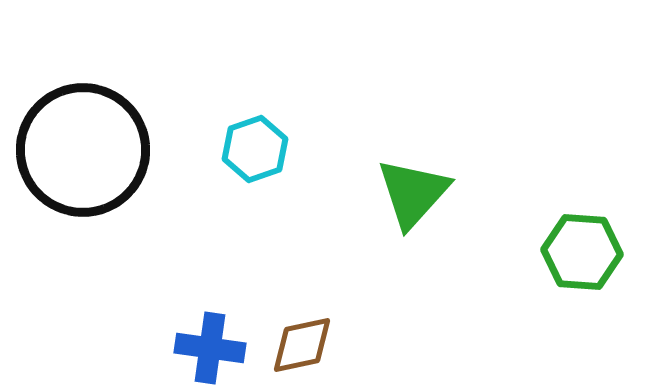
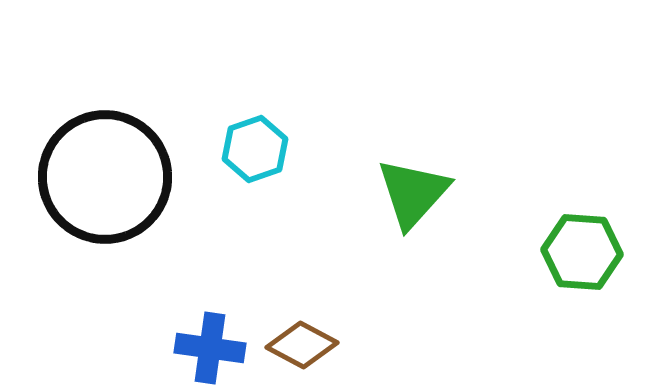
black circle: moved 22 px right, 27 px down
brown diamond: rotated 40 degrees clockwise
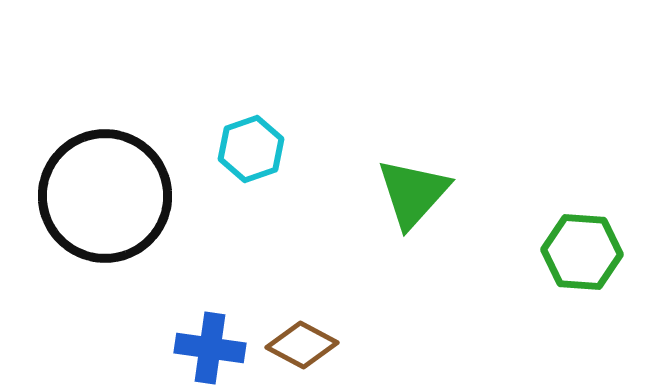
cyan hexagon: moved 4 px left
black circle: moved 19 px down
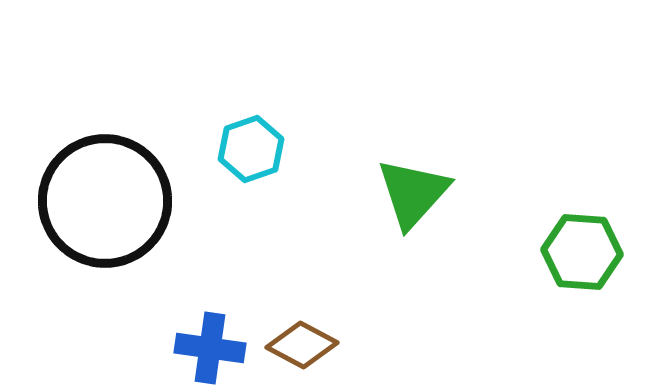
black circle: moved 5 px down
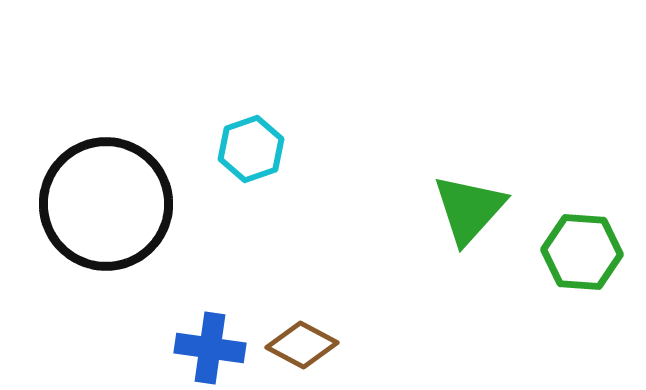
green triangle: moved 56 px right, 16 px down
black circle: moved 1 px right, 3 px down
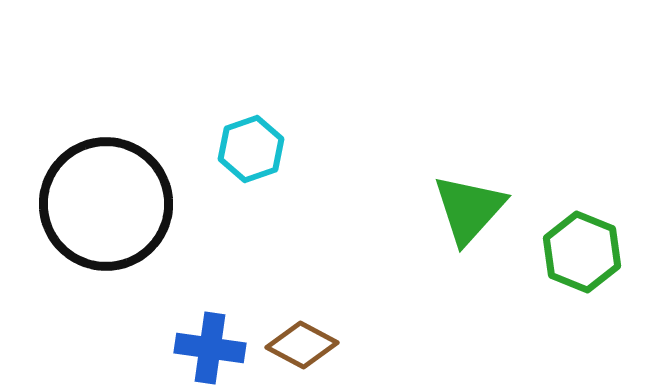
green hexagon: rotated 18 degrees clockwise
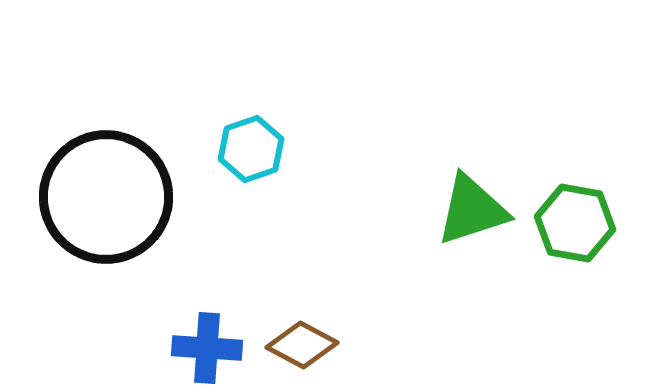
black circle: moved 7 px up
green triangle: moved 3 px right, 1 px down; rotated 30 degrees clockwise
green hexagon: moved 7 px left, 29 px up; rotated 12 degrees counterclockwise
blue cross: moved 3 px left; rotated 4 degrees counterclockwise
